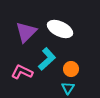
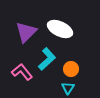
pink L-shape: rotated 25 degrees clockwise
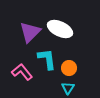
purple triangle: moved 4 px right
cyan L-shape: rotated 55 degrees counterclockwise
orange circle: moved 2 px left, 1 px up
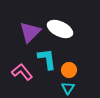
orange circle: moved 2 px down
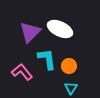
orange circle: moved 4 px up
cyan triangle: moved 3 px right
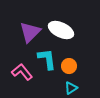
white ellipse: moved 1 px right, 1 px down
cyan triangle: rotated 24 degrees clockwise
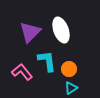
white ellipse: rotated 45 degrees clockwise
cyan L-shape: moved 2 px down
orange circle: moved 3 px down
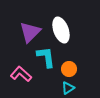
cyan L-shape: moved 1 px left, 4 px up
pink L-shape: moved 1 px left, 2 px down; rotated 10 degrees counterclockwise
cyan triangle: moved 3 px left
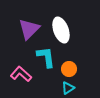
purple triangle: moved 1 px left, 3 px up
